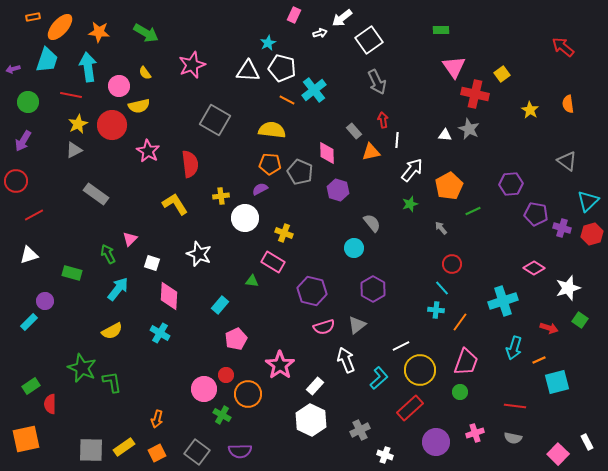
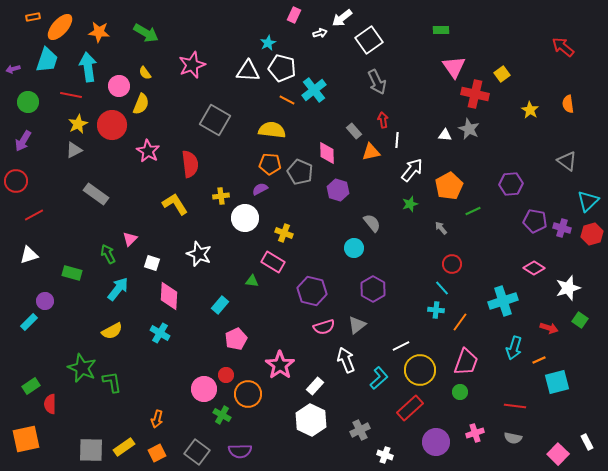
yellow semicircle at (139, 106): moved 2 px right, 2 px up; rotated 55 degrees counterclockwise
purple pentagon at (536, 214): moved 1 px left, 7 px down
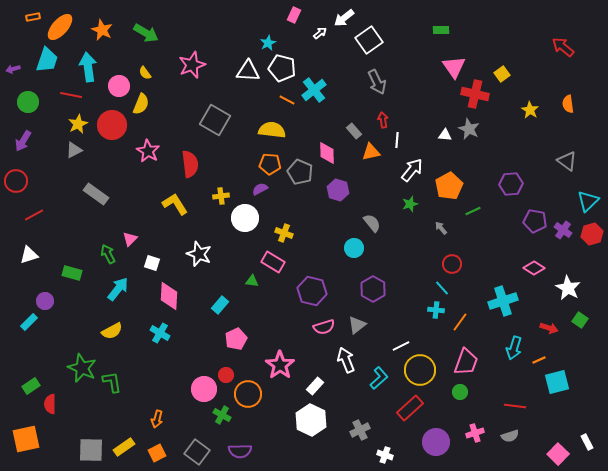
white arrow at (342, 18): moved 2 px right
orange star at (99, 32): moved 3 px right, 2 px up; rotated 20 degrees clockwise
white arrow at (320, 33): rotated 24 degrees counterclockwise
purple cross at (562, 228): moved 1 px right, 2 px down; rotated 18 degrees clockwise
white star at (568, 288): rotated 25 degrees counterclockwise
gray semicircle at (513, 438): moved 3 px left, 2 px up; rotated 30 degrees counterclockwise
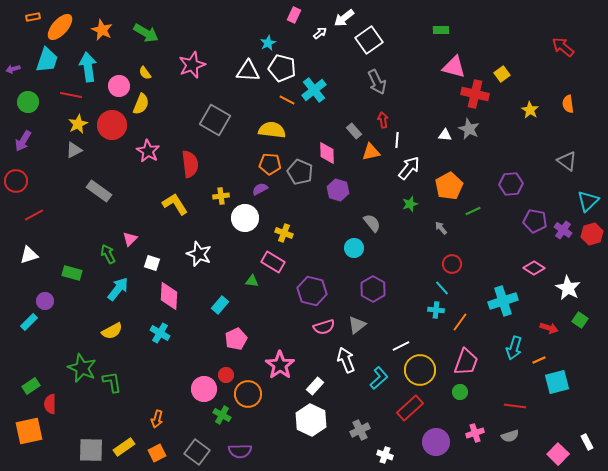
pink triangle at (454, 67): rotated 40 degrees counterclockwise
white arrow at (412, 170): moved 3 px left, 2 px up
gray rectangle at (96, 194): moved 3 px right, 3 px up
orange square at (26, 439): moved 3 px right, 8 px up
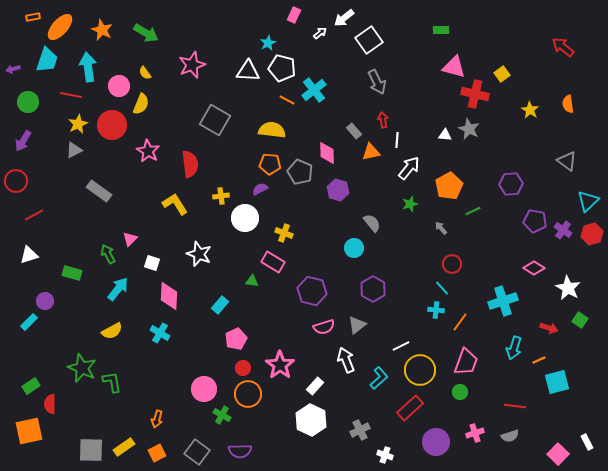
red circle at (226, 375): moved 17 px right, 7 px up
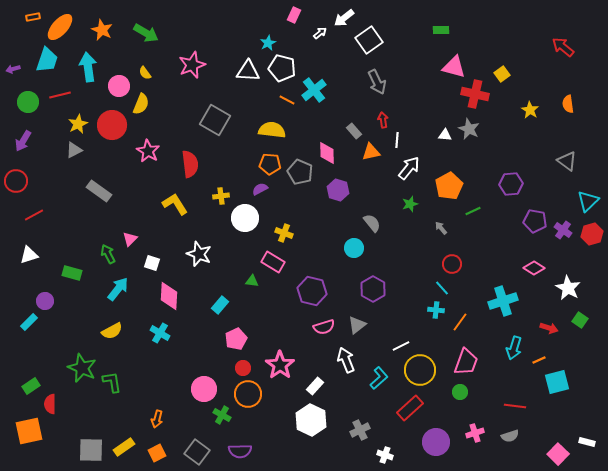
red line at (71, 95): moved 11 px left; rotated 25 degrees counterclockwise
white rectangle at (587, 442): rotated 49 degrees counterclockwise
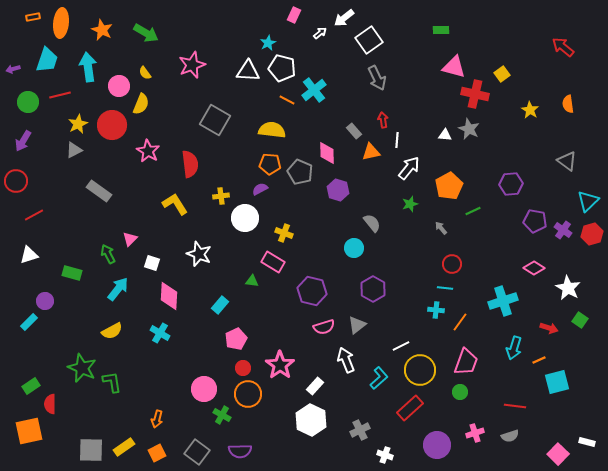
orange ellipse at (60, 27): moved 1 px right, 4 px up; rotated 36 degrees counterclockwise
gray arrow at (377, 82): moved 4 px up
cyan line at (442, 288): moved 3 px right; rotated 42 degrees counterclockwise
purple circle at (436, 442): moved 1 px right, 3 px down
